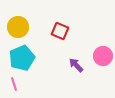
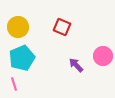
red square: moved 2 px right, 4 px up
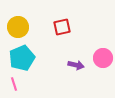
red square: rotated 36 degrees counterclockwise
pink circle: moved 2 px down
purple arrow: rotated 147 degrees clockwise
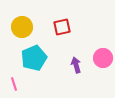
yellow circle: moved 4 px right
cyan pentagon: moved 12 px right
purple arrow: rotated 119 degrees counterclockwise
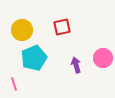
yellow circle: moved 3 px down
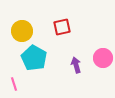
yellow circle: moved 1 px down
cyan pentagon: rotated 20 degrees counterclockwise
